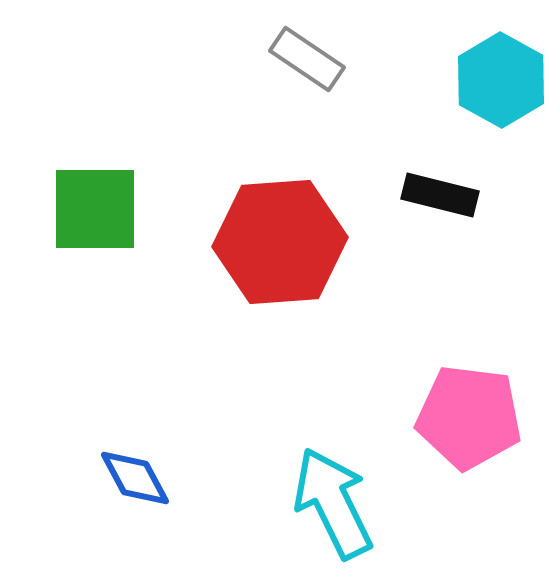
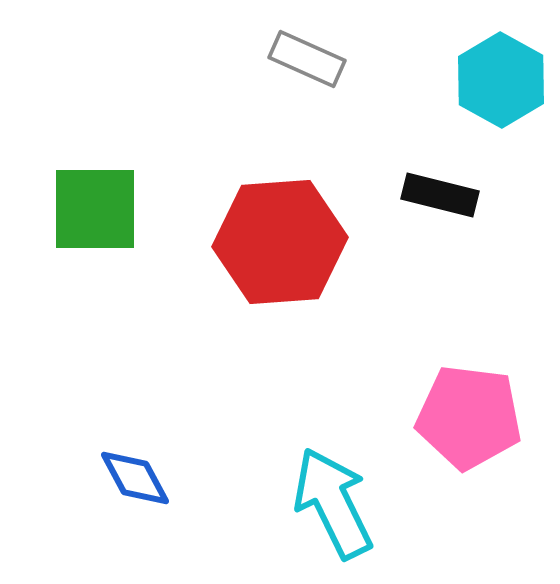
gray rectangle: rotated 10 degrees counterclockwise
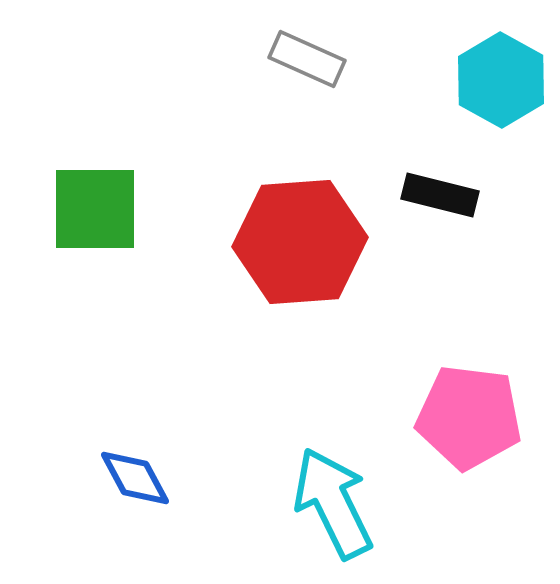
red hexagon: moved 20 px right
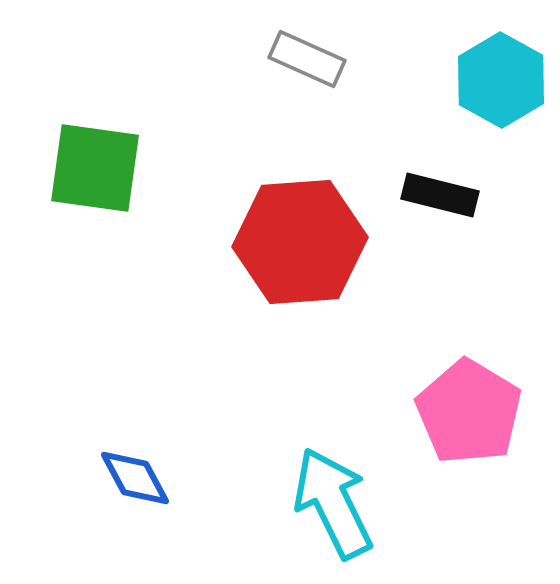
green square: moved 41 px up; rotated 8 degrees clockwise
pink pentagon: moved 5 px up; rotated 24 degrees clockwise
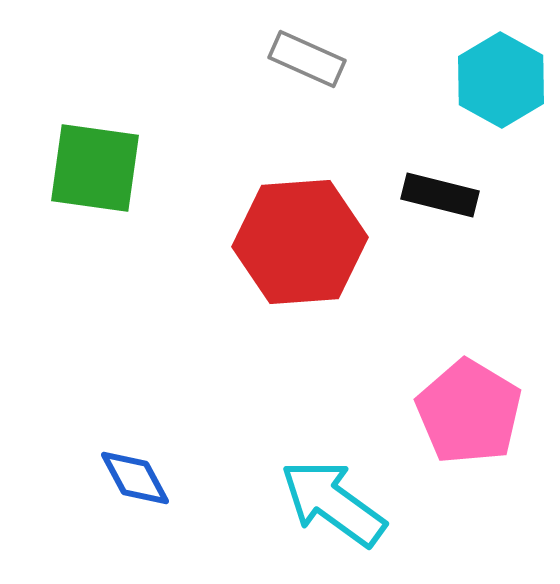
cyan arrow: rotated 28 degrees counterclockwise
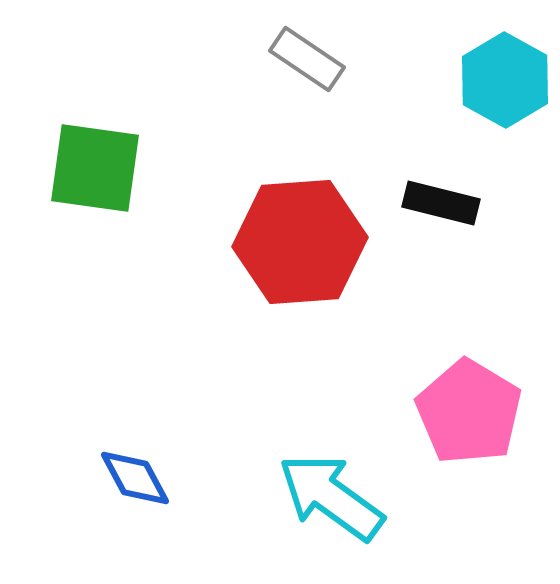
gray rectangle: rotated 10 degrees clockwise
cyan hexagon: moved 4 px right
black rectangle: moved 1 px right, 8 px down
cyan arrow: moved 2 px left, 6 px up
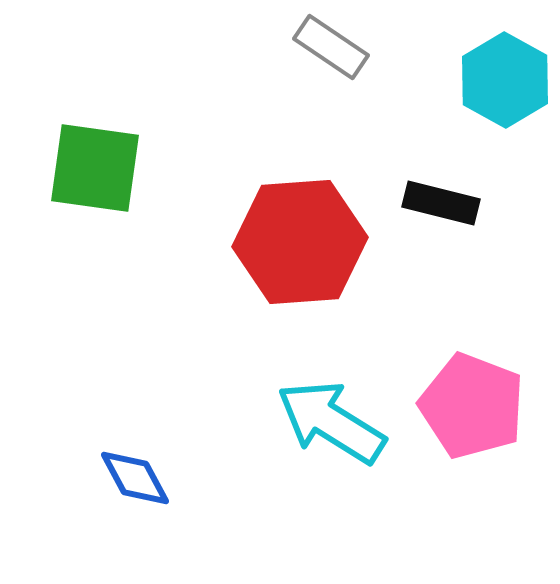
gray rectangle: moved 24 px right, 12 px up
pink pentagon: moved 3 px right, 6 px up; rotated 10 degrees counterclockwise
cyan arrow: moved 75 px up; rotated 4 degrees counterclockwise
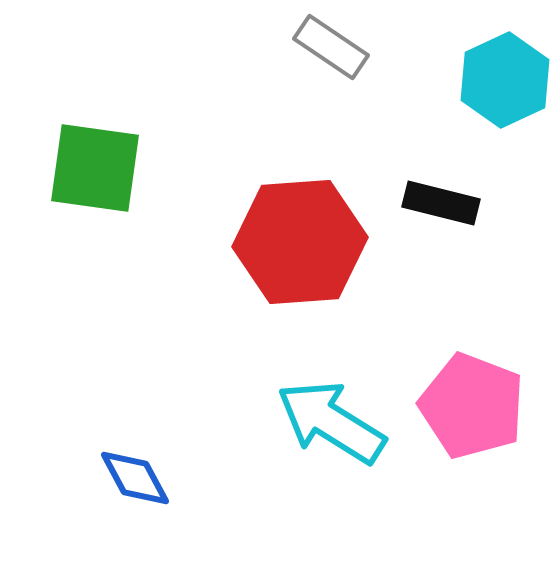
cyan hexagon: rotated 6 degrees clockwise
